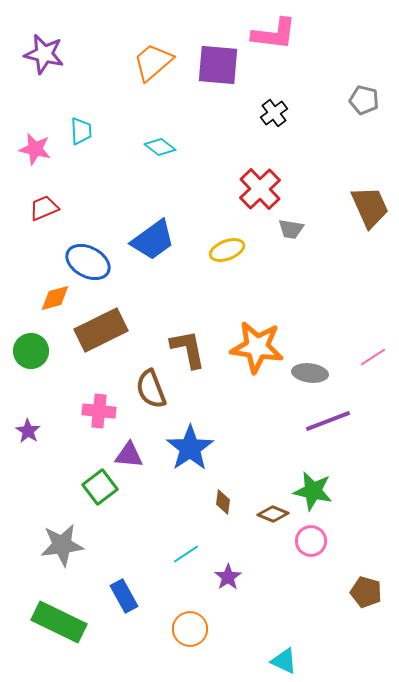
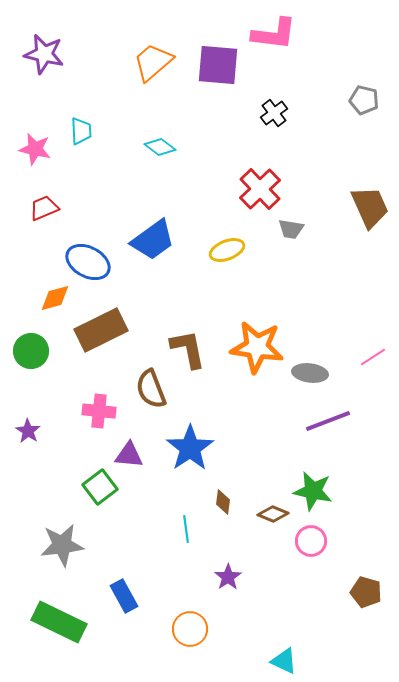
cyan line at (186, 554): moved 25 px up; rotated 64 degrees counterclockwise
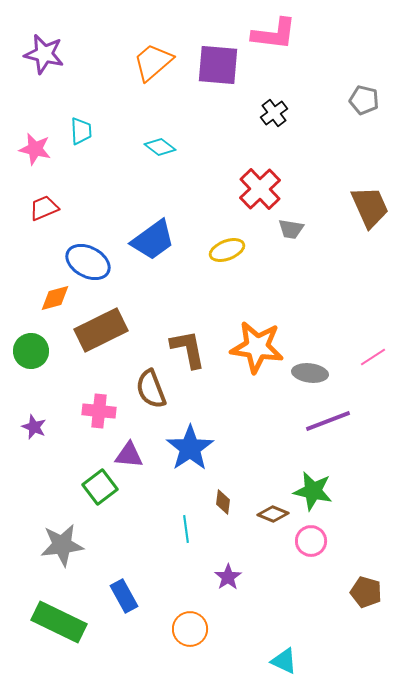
purple star at (28, 431): moved 6 px right, 4 px up; rotated 10 degrees counterclockwise
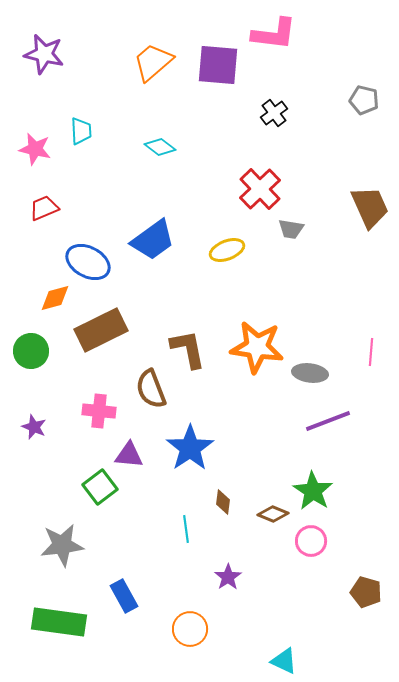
pink line at (373, 357): moved 2 px left, 5 px up; rotated 52 degrees counterclockwise
green star at (313, 491): rotated 21 degrees clockwise
green rectangle at (59, 622): rotated 18 degrees counterclockwise
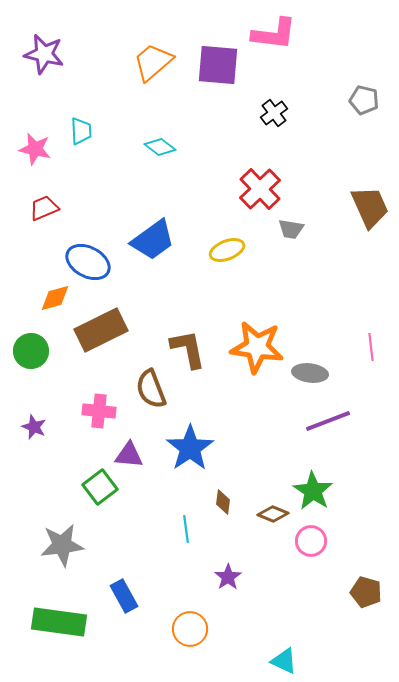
pink line at (371, 352): moved 5 px up; rotated 12 degrees counterclockwise
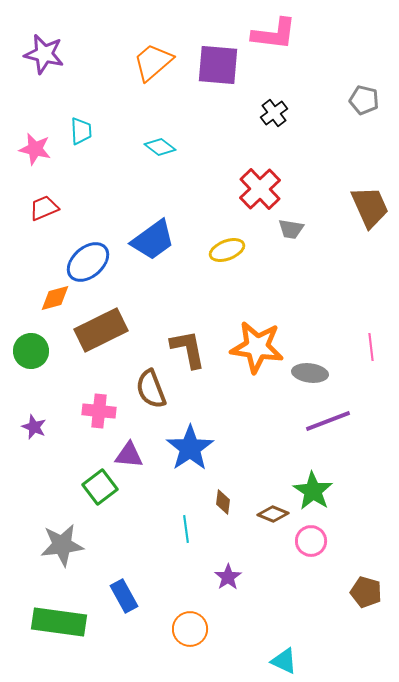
blue ellipse at (88, 262): rotated 69 degrees counterclockwise
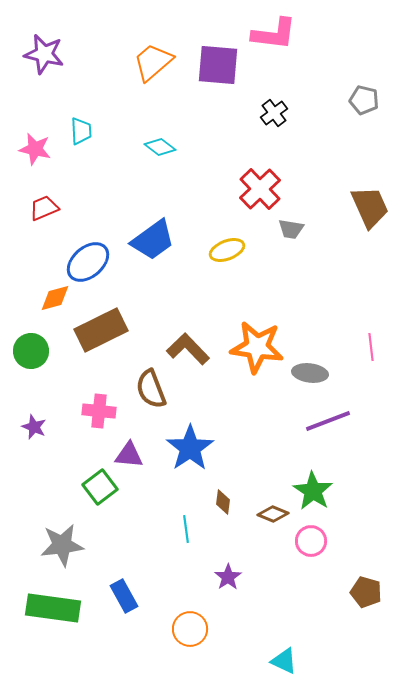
brown L-shape at (188, 349): rotated 33 degrees counterclockwise
green rectangle at (59, 622): moved 6 px left, 14 px up
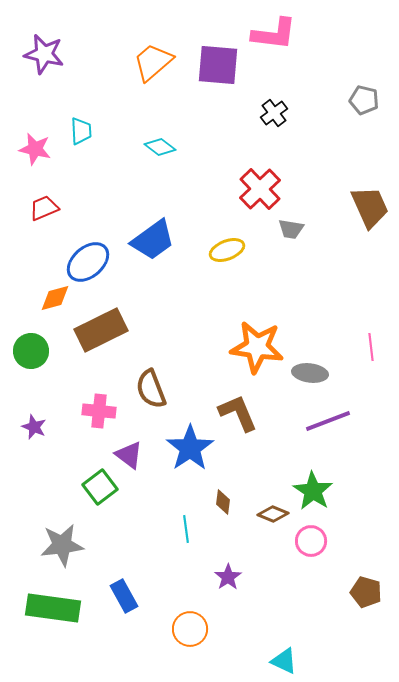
brown L-shape at (188, 349): moved 50 px right, 64 px down; rotated 21 degrees clockwise
purple triangle at (129, 455): rotated 32 degrees clockwise
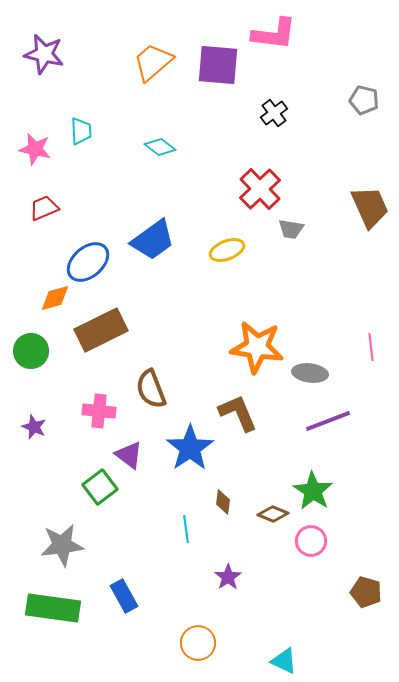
orange circle at (190, 629): moved 8 px right, 14 px down
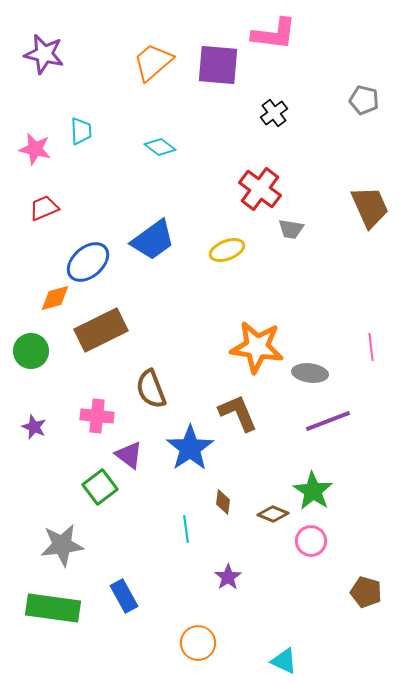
red cross at (260, 189): rotated 9 degrees counterclockwise
pink cross at (99, 411): moved 2 px left, 5 px down
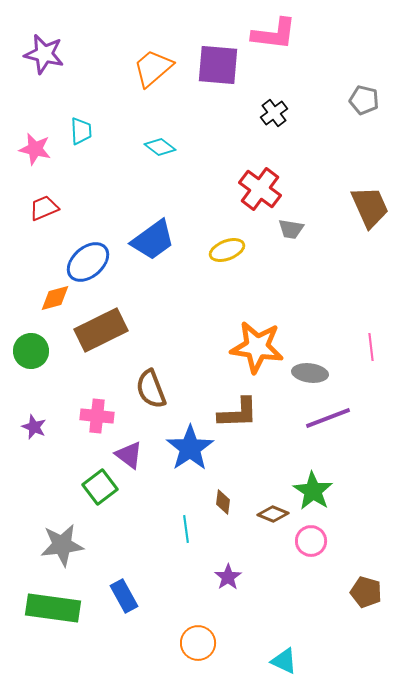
orange trapezoid at (153, 62): moved 6 px down
brown L-shape at (238, 413): rotated 111 degrees clockwise
purple line at (328, 421): moved 3 px up
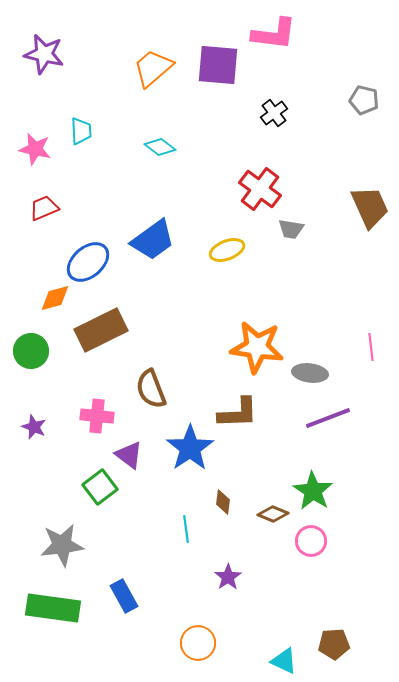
brown pentagon at (366, 592): moved 32 px left, 52 px down; rotated 20 degrees counterclockwise
